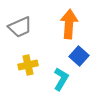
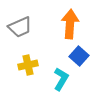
orange arrow: moved 1 px right
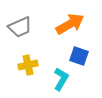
orange arrow: rotated 56 degrees clockwise
blue square: rotated 24 degrees counterclockwise
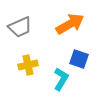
blue square: moved 3 px down
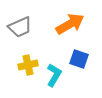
cyan L-shape: moved 7 px left, 4 px up
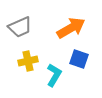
orange arrow: moved 1 px right, 4 px down
yellow cross: moved 4 px up
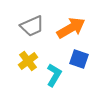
gray trapezoid: moved 12 px right, 1 px up
yellow cross: rotated 24 degrees counterclockwise
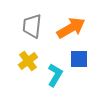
gray trapezoid: rotated 120 degrees clockwise
blue square: rotated 18 degrees counterclockwise
cyan L-shape: moved 1 px right
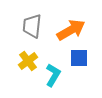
orange arrow: moved 2 px down
blue square: moved 1 px up
cyan L-shape: moved 2 px left
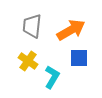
yellow cross: rotated 18 degrees counterclockwise
cyan L-shape: moved 1 px left, 2 px down
